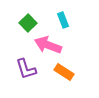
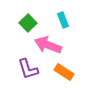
purple L-shape: moved 2 px right
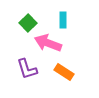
cyan rectangle: rotated 21 degrees clockwise
pink arrow: moved 2 px up
purple L-shape: moved 1 px left
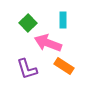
orange rectangle: moved 6 px up
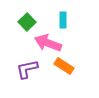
green square: moved 1 px left, 1 px up
purple L-shape: rotated 95 degrees clockwise
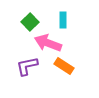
green square: moved 3 px right
purple L-shape: moved 3 px up
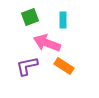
green square: moved 5 px up; rotated 24 degrees clockwise
pink arrow: moved 1 px left
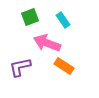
cyan rectangle: rotated 35 degrees counterclockwise
purple L-shape: moved 7 px left, 1 px down
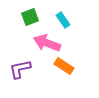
purple L-shape: moved 2 px down
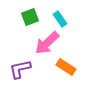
cyan rectangle: moved 3 px left, 1 px up
pink arrow: rotated 64 degrees counterclockwise
orange rectangle: moved 2 px right, 1 px down
